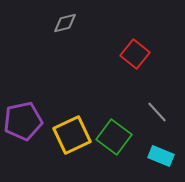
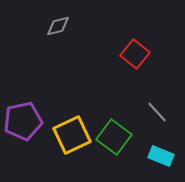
gray diamond: moved 7 px left, 3 px down
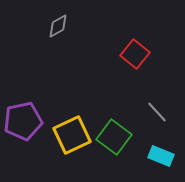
gray diamond: rotated 15 degrees counterclockwise
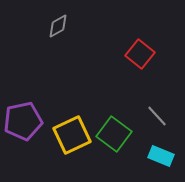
red square: moved 5 px right
gray line: moved 4 px down
green square: moved 3 px up
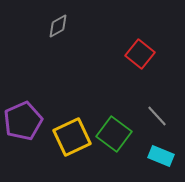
purple pentagon: rotated 12 degrees counterclockwise
yellow square: moved 2 px down
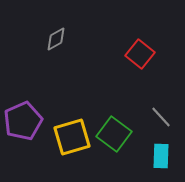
gray diamond: moved 2 px left, 13 px down
gray line: moved 4 px right, 1 px down
yellow square: rotated 9 degrees clockwise
cyan rectangle: rotated 70 degrees clockwise
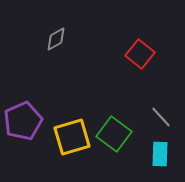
cyan rectangle: moved 1 px left, 2 px up
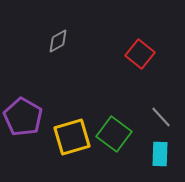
gray diamond: moved 2 px right, 2 px down
purple pentagon: moved 4 px up; rotated 18 degrees counterclockwise
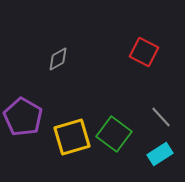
gray diamond: moved 18 px down
red square: moved 4 px right, 2 px up; rotated 12 degrees counterclockwise
cyan rectangle: rotated 55 degrees clockwise
